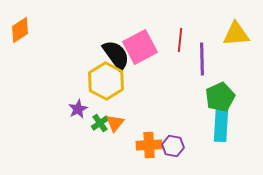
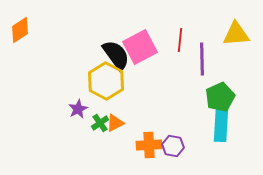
orange triangle: rotated 24 degrees clockwise
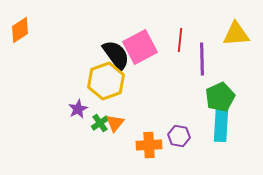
yellow hexagon: rotated 12 degrees clockwise
orange triangle: rotated 24 degrees counterclockwise
purple hexagon: moved 6 px right, 10 px up
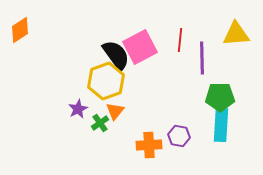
purple line: moved 1 px up
green pentagon: rotated 24 degrees clockwise
orange triangle: moved 12 px up
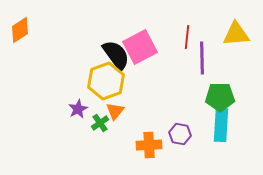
red line: moved 7 px right, 3 px up
purple hexagon: moved 1 px right, 2 px up
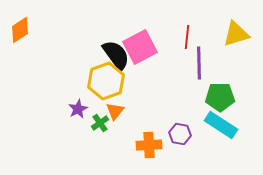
yellow triangle: rotated 12 degrees counterclockwise
purple line: moved 3 px left, 5 px down
cyan rectangle: rotated 60 degrees counterclockwise
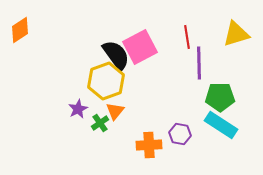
red line: rotated 15 degrees counterclockwise
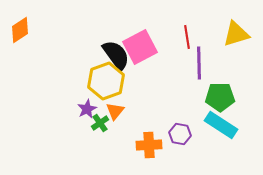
purple star: moved 9 px right
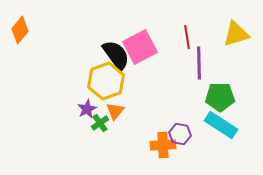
orange diamond: rotated 16 degrees counterclockwise
orange cross: moved 14 px right
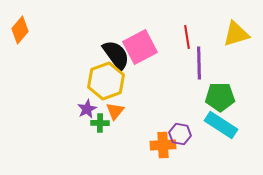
green cross: rotated 36 degrees clockwise
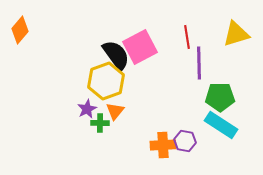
purple hexagon: moved 5 px right, 7 px down
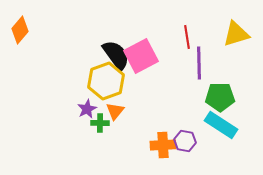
pink square: moved 1 px right, 9 px down
